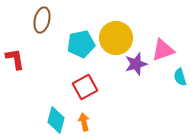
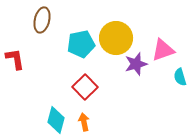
red square: rotated 15 degrees counterclockwise
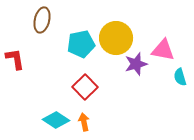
pink triangle: rotated 30 degrees clockwise
cyan diamond: rotated 72 degrees counterclockwise
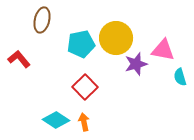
red L-shape: moved 4 px right; rotated 30 degrees counterclockwise
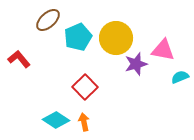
brown ellipse: moved 6 px right; rotated 35 degrees clockwise
cyan pentagon: moved 3 px left, 7 px up; rotated 12 degrees counterclockwise
cyan semicircle: rotated 84 degrees clockwise
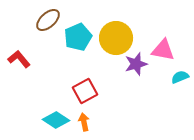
red square: moved 4 px down; rotated 15 degrees clockwise
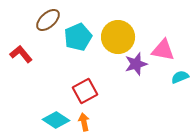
yellow circle: moved 2 px right, 1 px up
red L-shape: moved 2 px right, 5 px up
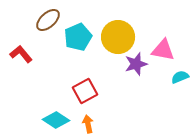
orange arrow: moved 4 px right, 2 px down
